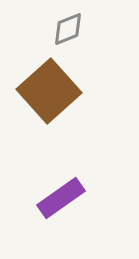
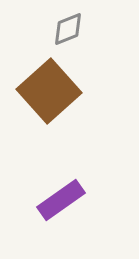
purple rectangle: moved 2 px down
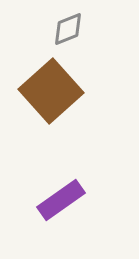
brown square: moved 2 px right
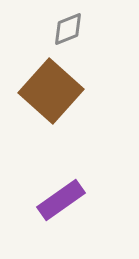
brown square: rotated 6 degrees counterclockwise
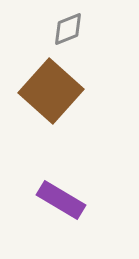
purple rectangle: rotated 66 degrees clockwise
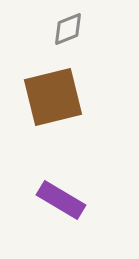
brown square: moved 2 px right, 6 px down; rotated 34 degrees clockwise
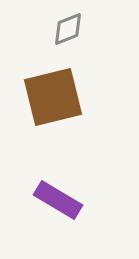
purple rectangle: moved 3 px left
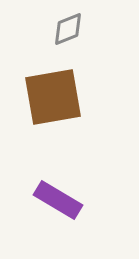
brown square: rotated 4 degrees clockwise
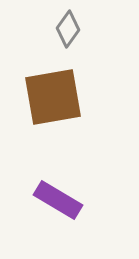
gray diamond: rotated 33 degrees counterclockwise
